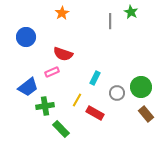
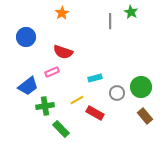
red semicircle: moved 2 px up
cyan rectangle: rotated 48 degrees clockwise
blue trapezoid: moved 1 px up
yellow line: rotated 32 degrees clockwise
brown rectangle: moved 1 px left, 2 px down
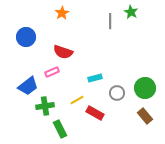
green circle: moved 4 px right, 1 px down
green rectangle: moved 1 px left; rotated 18 degrees clockwise
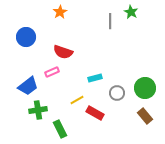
orange star: moved 2 px left, 1 px up
green cross: moved 7 px left, 4 px down
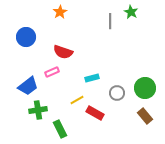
cyan rectangle: moved 3 px left
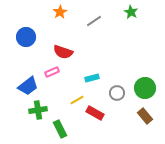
gray line: moved 16 px left; rotated 56 degrees clockwise
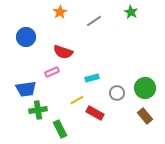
blue trapezoid: moved 2 px left, 3 px down; rotated 30 degrees clockwise
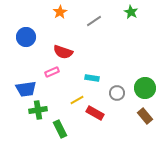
cyan rectangle: rotated 24 degrees clockwise
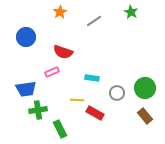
yellow line: rotated 32 degrees clockwise
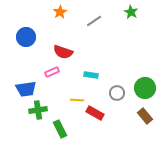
cyan rectangle: moved 1 px left, 3 px up
